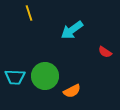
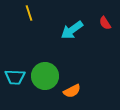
red semicircle: moved 29 px up; rotated 24 degrees clockwise
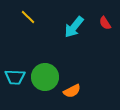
yellow line: moved 1 px left, 4 px down; rotated 28 degrees counterclockwise
cyan arrow: moved 2 px right, 3 px up; rotated 15 degrees counterclockwise
green circle: moved 1 px down
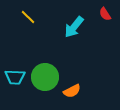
red semicircle: moved 9 px up
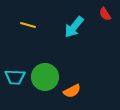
yellow line: moved 8 px down; rotated 28 degrees counterclockwise
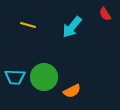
cyan arrow: moved 2 px left
green circle: moved 1 px left
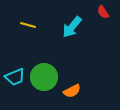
red semicircle: moved 2 px left, 2 px up
cyan trapezoid: rotated 25 degrees counterclockwise
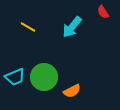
yellow line: moved 2 px down; rotated 14 degrees clockwise
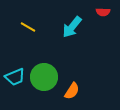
red semicircle: rotated 56 degrees counterclockwise
orange semicircle: rotated 30 degrees counterclockwise
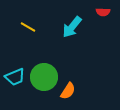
orange semicircle: moved 4 px left
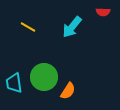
cyan trapezoid: moved 1 px left, 6 px down; rotated 105 degrees clockwise
